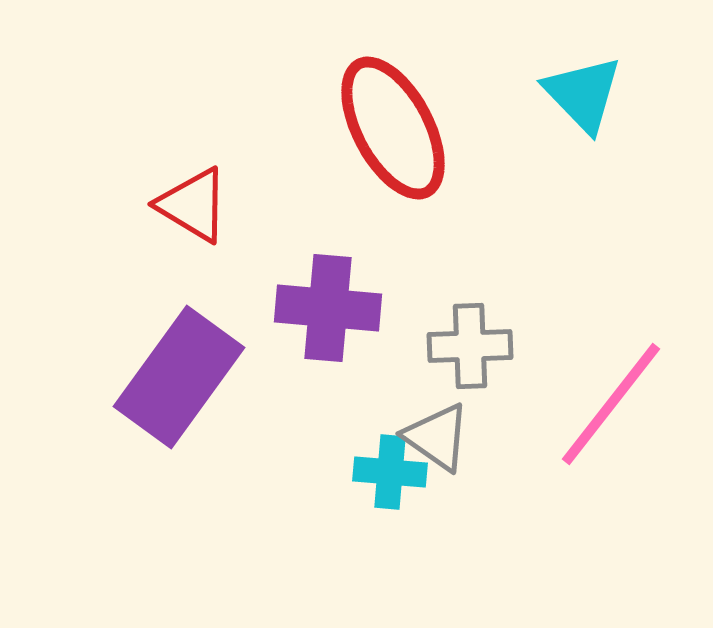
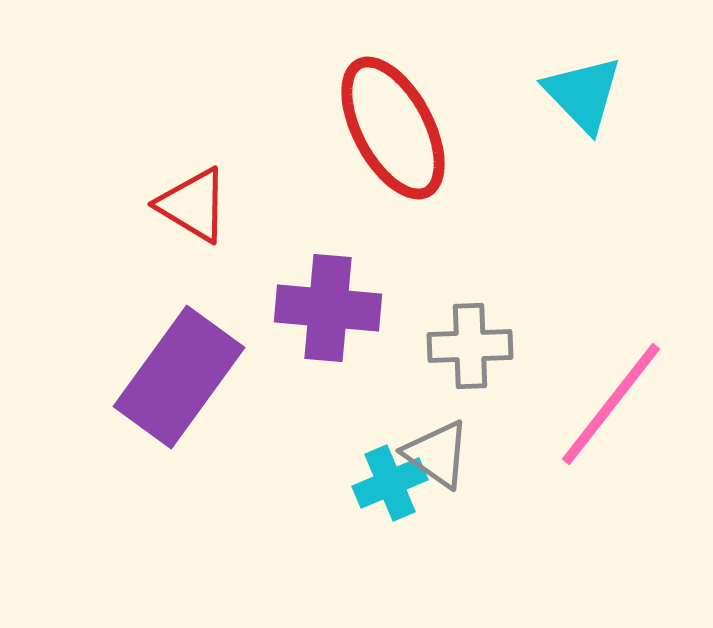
gray triangle: moved 17 px down
cyan cross: moved 11 px down; rotated 28 degrees counterclockwise
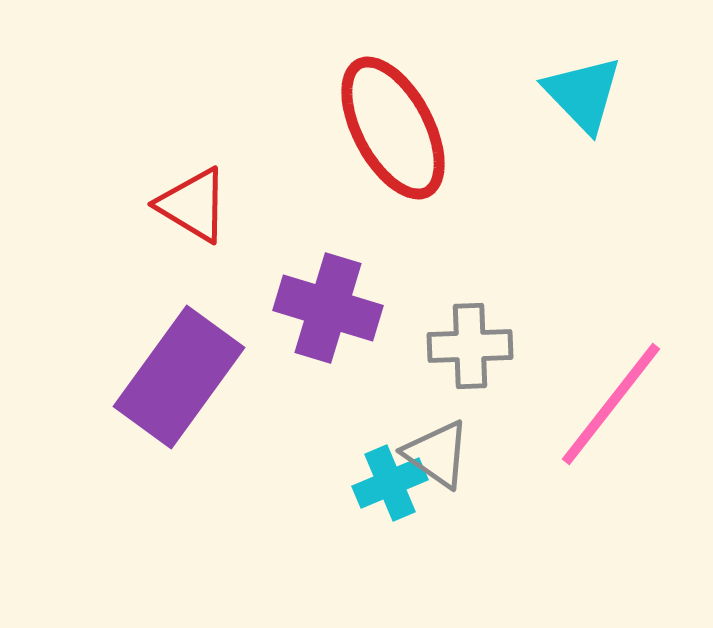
purple cross: rotated 12 degrees clockwise
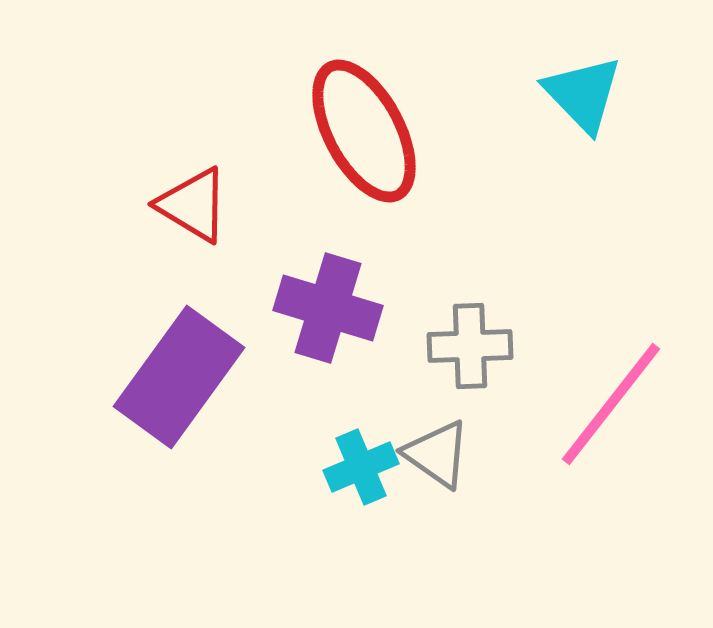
red ellipse: moved 29 px left, 3 px down
cyan cross: moved 29 px left, 16 px up
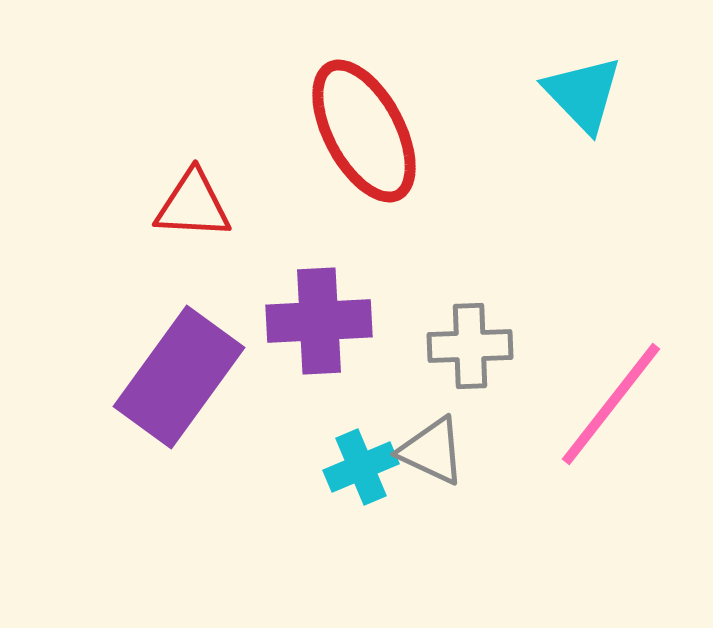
red triangle: rotated 28 degrees counterclockwise
purple cross: moved 9 px left, 13 px down; rotated 20 degrees counterclockwise
gray triangle: moved 5 px left, 3 px up; rotated 10 degrees counterclockwise
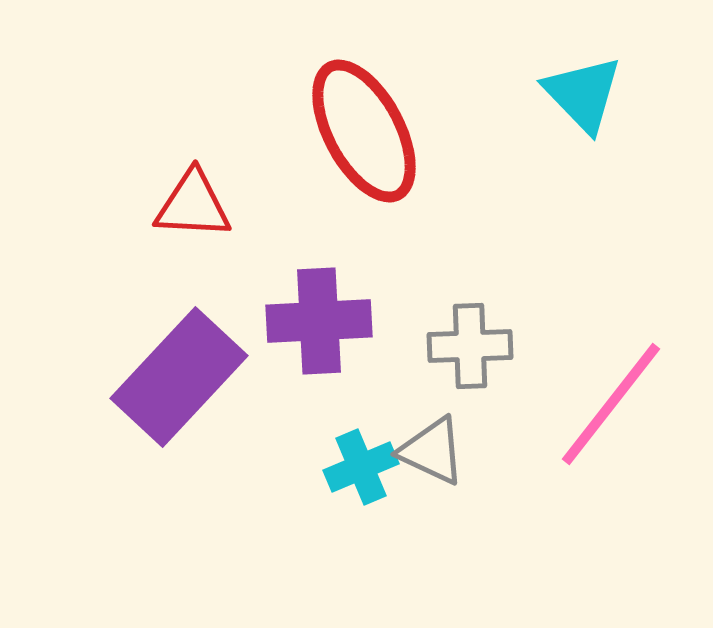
purple rectangle: rotated 7 degrees clockwise
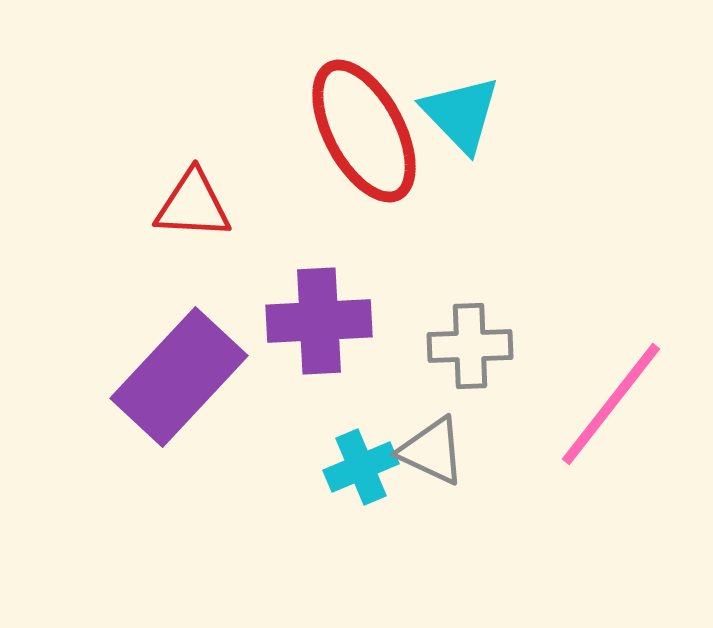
cyan triangle: moved 122 px left, 20 px down
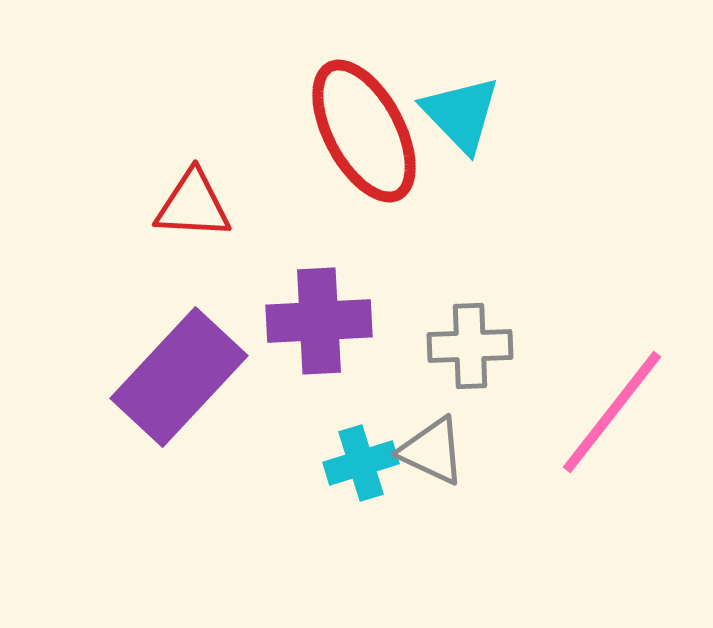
pink line: moved 1 px right, 8 px down
cyan cross: moved 4 px up; rotated 6 degrees clockwise
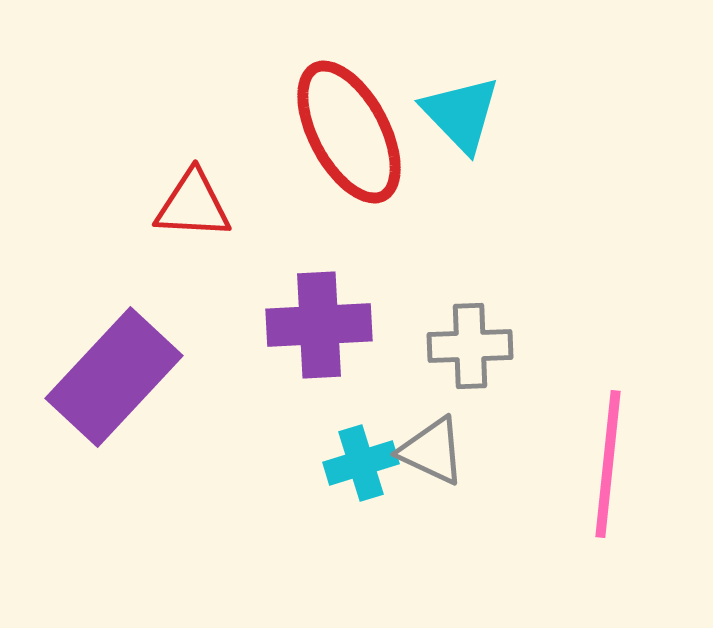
red ellipse: moved 15 px left, 1 px down
purple cross: moved 4 px down
purple rectangle: moved 65 px left
pink line: moved 4 px left, 52 px down; rotated 32 degrees counterclockwise
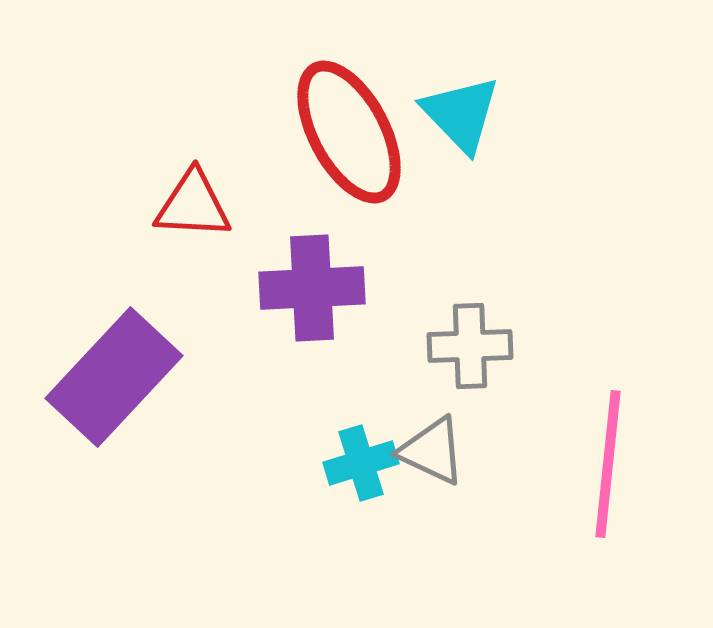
purple cross: moved 7 px left, 37 px up
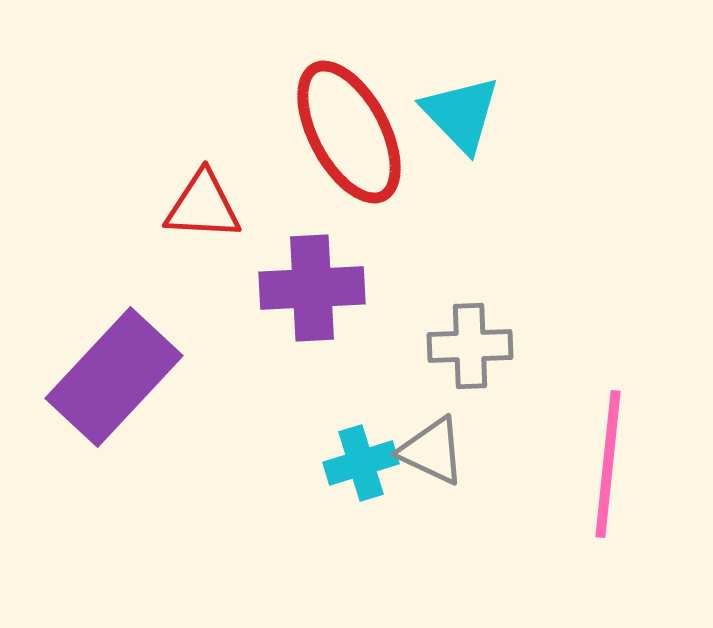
red triangle: moved 10 px right, 1 px down
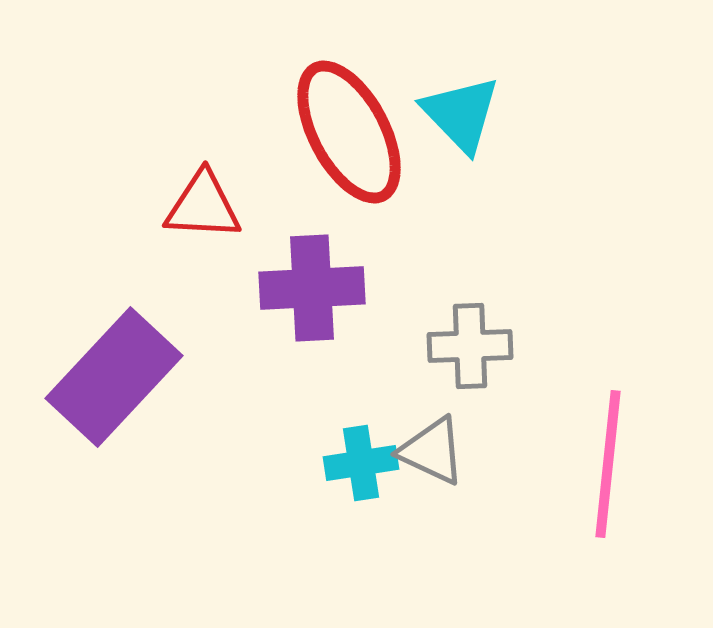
cyan cross: rotated 8 degrees clockwise
